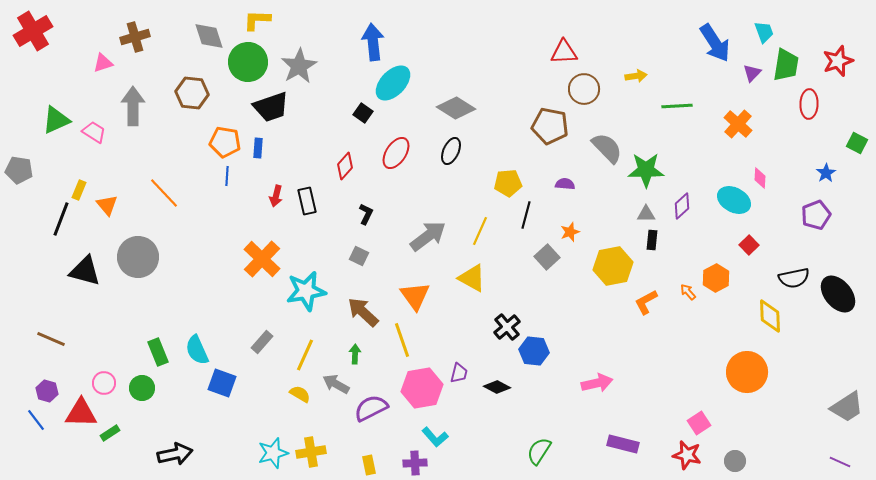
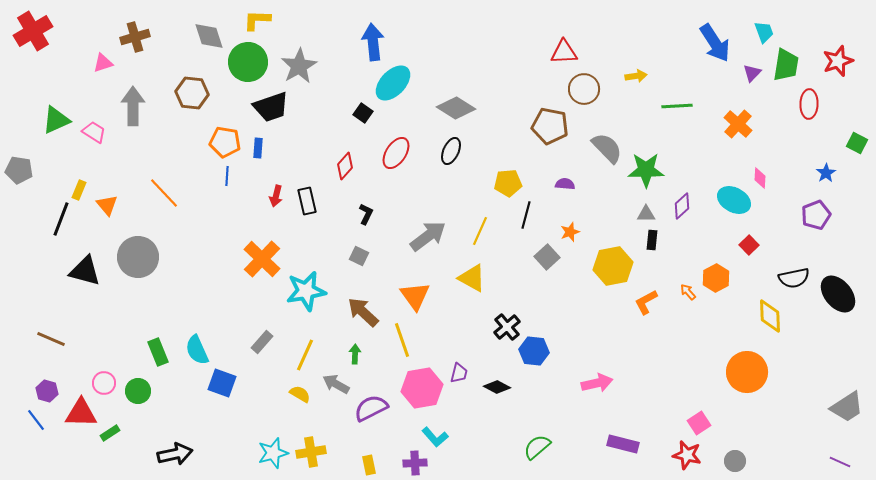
green circle at (142, 388): moved 4 px left, 3 px down
green semicircle at (539, 451): moved 2 px left, 4 px up; rotated 16 degrees clockwise
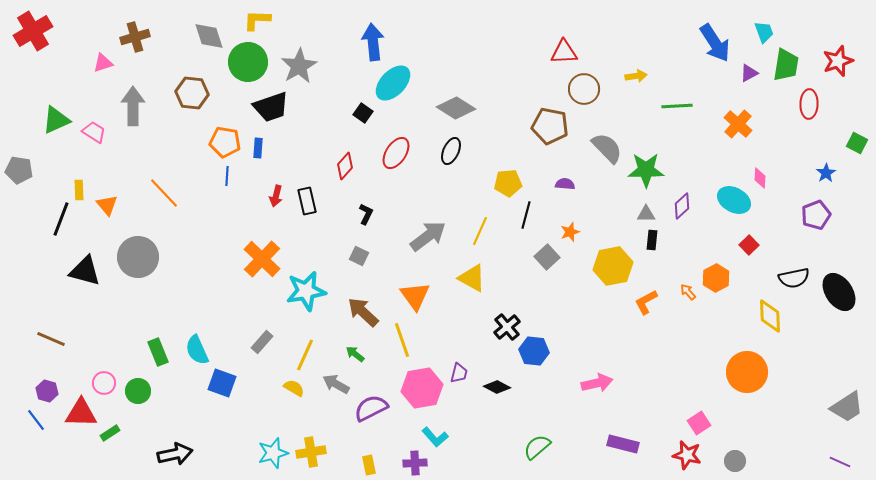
purple triangle at (752, 73): moved 3 px left; rotated 18 degrees clockwise
yellow rectangle at (79, 190): rotated 24 degrees counterclockwise
black ellipse at (838, 294): moved 1 px right, 2 px up; rotated 6 degrees clockwise
green arrow at (355, 354): rotated 54 degrees counterclockwise
yellow semicircle at (300, 394): moved 6 px left, 6 px up
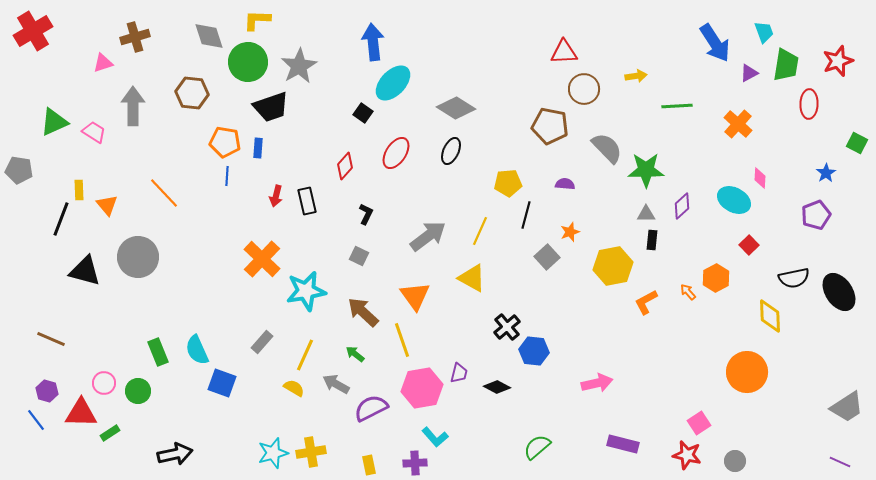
green triangle at (56, 120): moved 2 px left, 2 px down
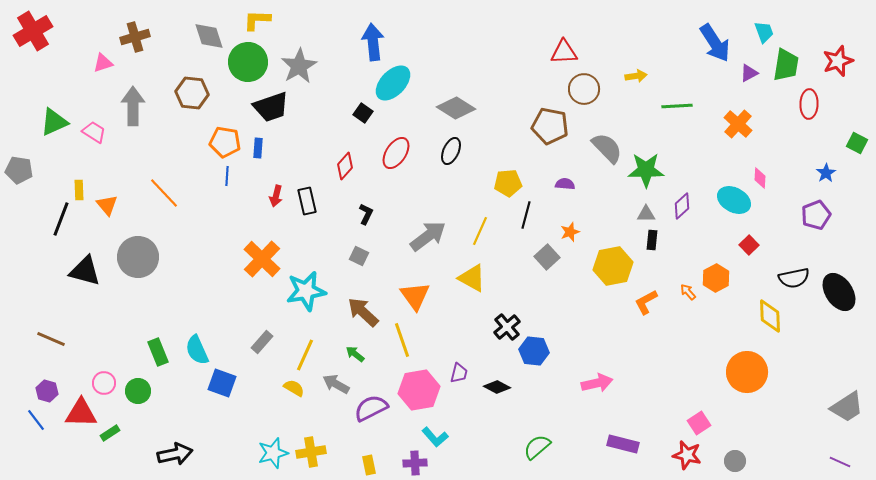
pink hexagon at (422, 388): moved 3 px left, 2 px down
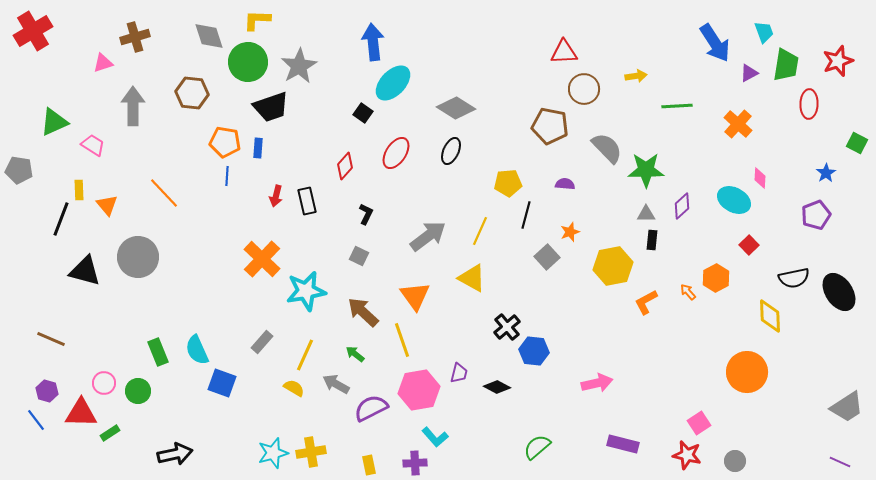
pink trapezoid at (94, 132): moved 1 px left, 13 px down
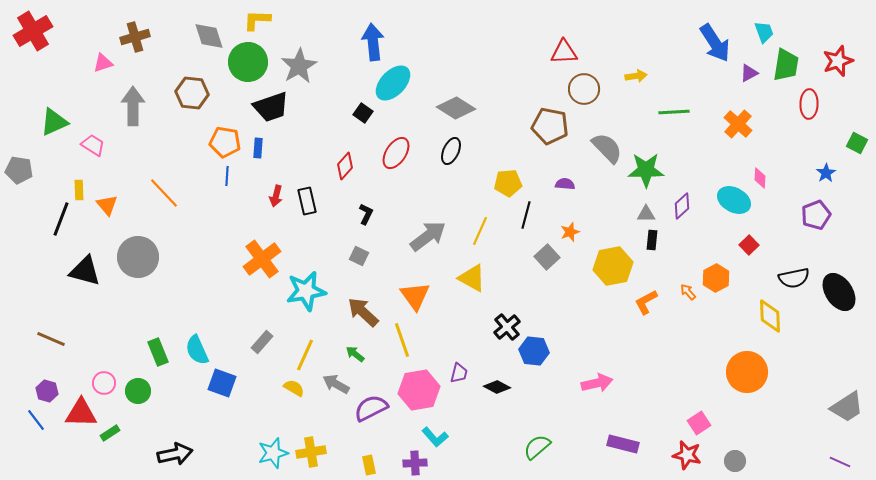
green line at (677, 106): moved 3 px left, 6 px down
orange cross at (262, 259): rotated 9 degrees clockwise
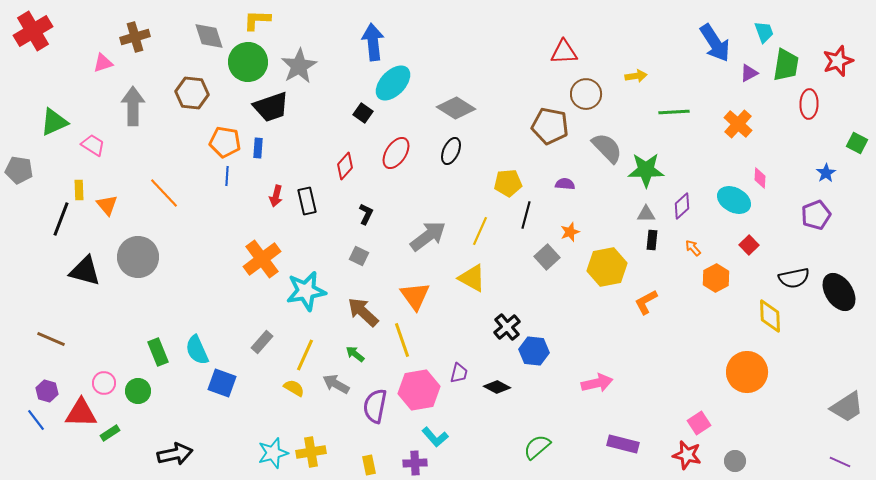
brown circle at (584, 89): moved 2 px right, 5 px down
yellow hexagon at (613, 266): moved 6 px left, 1 px down
orange arrow at (688, 292): moved 5 px right, 44 px up
purple semicircle at (371, 408): moved 4 px right, 2 px up; rotated 52 degrees counterclockwise
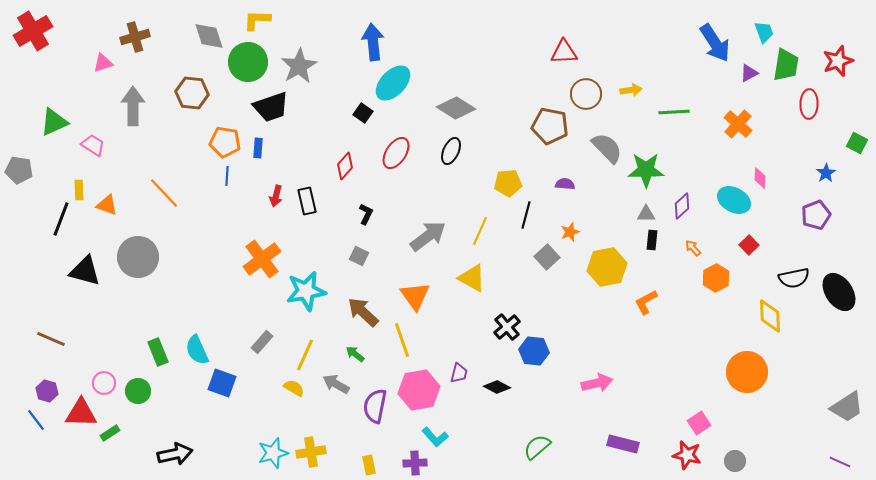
yellow arrow at (636, 76): moved 5 px left, 14 px down
orange triangle at (107, 205): rotated 30 degrees counterclockwise
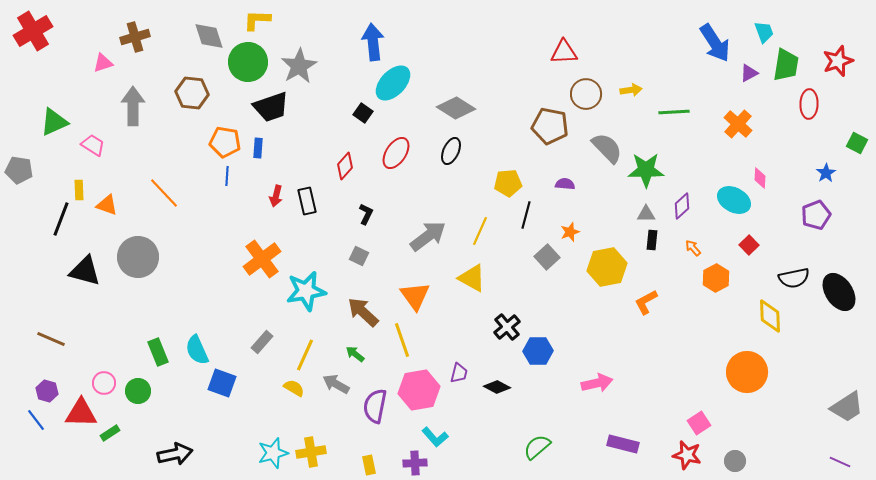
blue hexagon at (534, 351): moved 4 px right; rotated 8 degrees counterclockwise
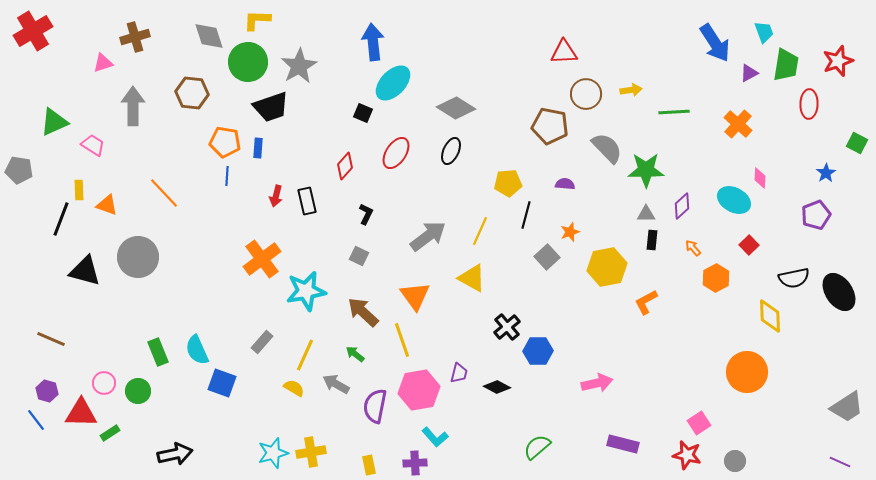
black square at (363, 113): rotated 12 degrees counterclockwise
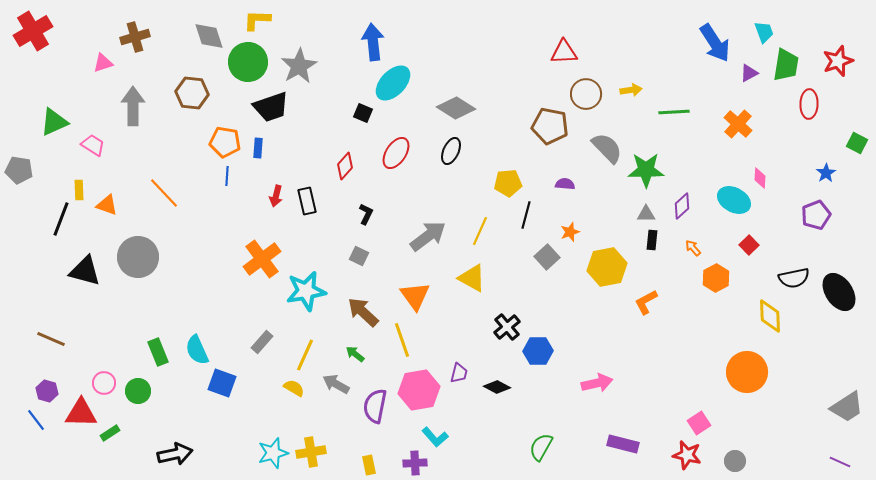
green semicircle at (537, 447): moved 4 px right; rotated 20 degrees counterclockwise
